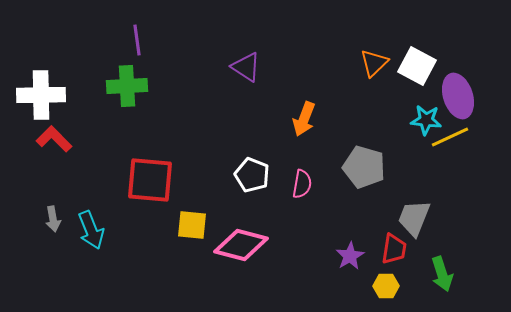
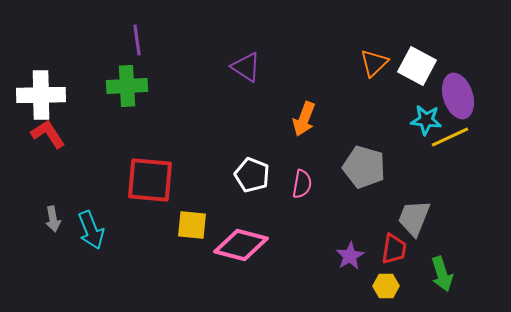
red L-shape: moved 6 px left, 5 px up; rotated 12 degrees clockwise
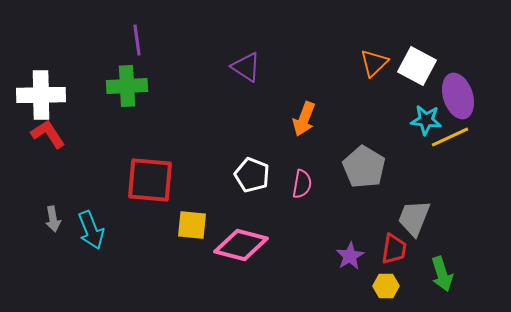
gray pentagon: rotated 15 degrees clockwise
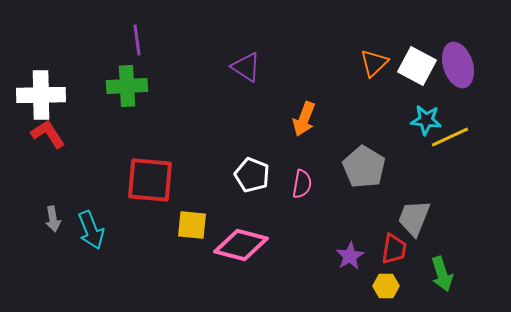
purple ellipse: moved 31 px up
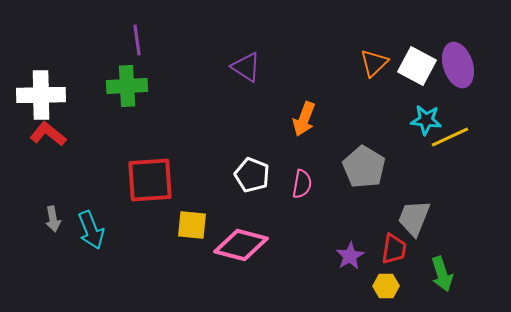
red L-shape: rotated 18 degrees counterclockwise
red square: rotated 9 degrees counterclockwise
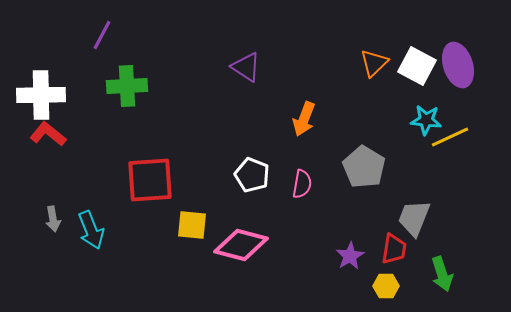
purple line: moved 35 px left, 5 px up; rotated 36 degrees clockwise
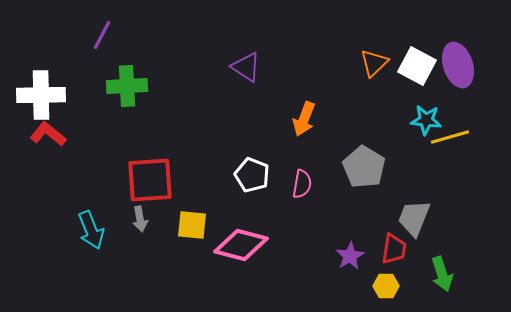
yellow line: rotated 9 degrees clockwise
gray arrow: moved 87 px right
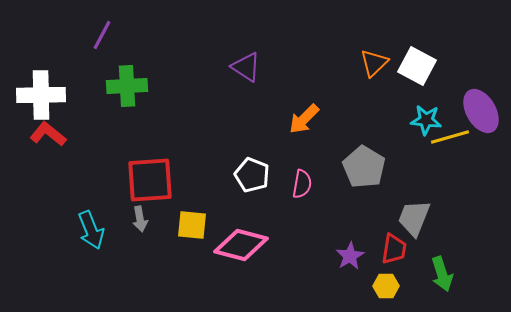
purple ellipse: moved 23 px right, 46 px down; rotated 12 degrees counterclockwise
orange arrow: rotated 24 degrees clockwise
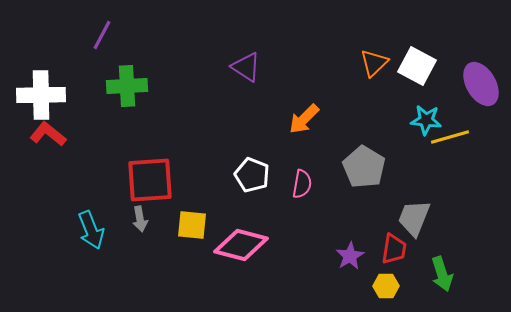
purple ellipse: moved 27 px up
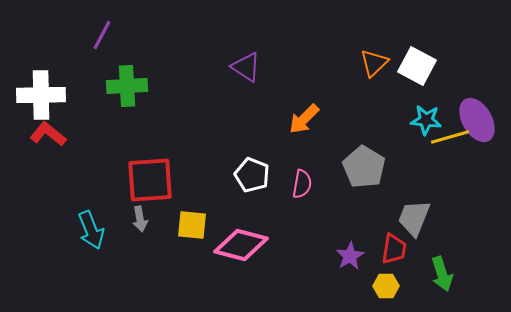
purple ellipse: moved 4 px left, 36 px down
